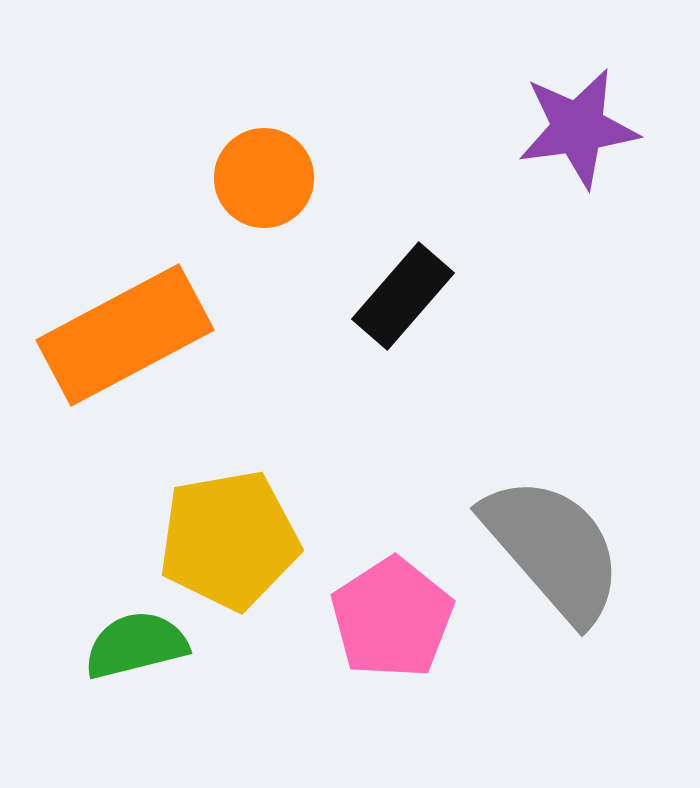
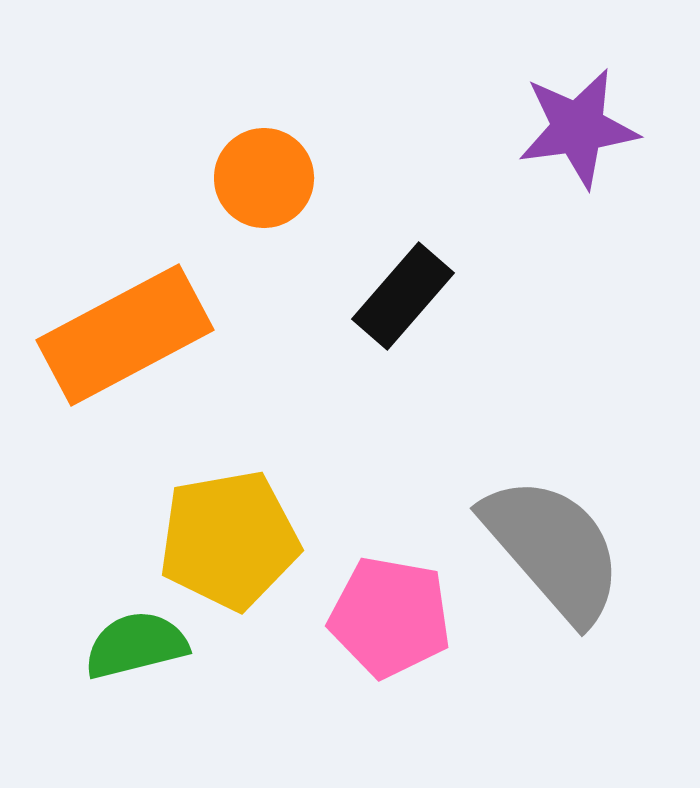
pink pentagon: moved 2 px left, 1 px up; rotated 29 degrees counterclockwise
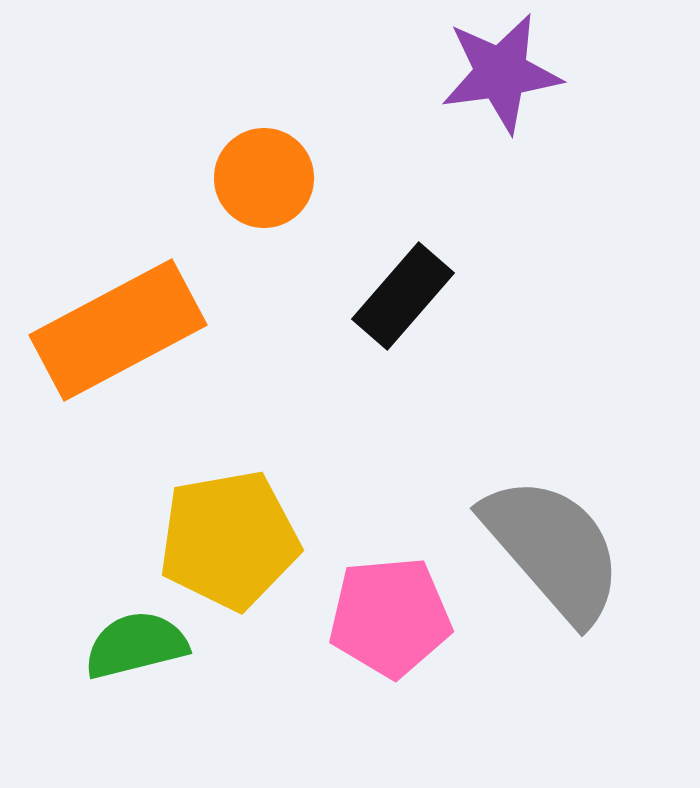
purple star: moved 77 px left, 55 px up
orange rectangle: moved 7 px left, 5 px up
pink pentagon: rotated 15 degrees counterclockwise
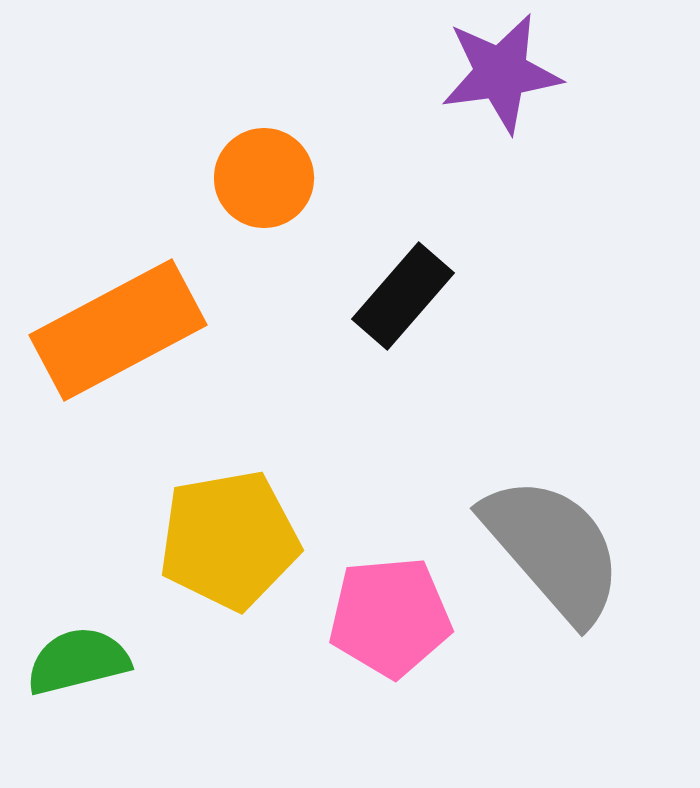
green semicircle: moved 58 px left, 16 px down
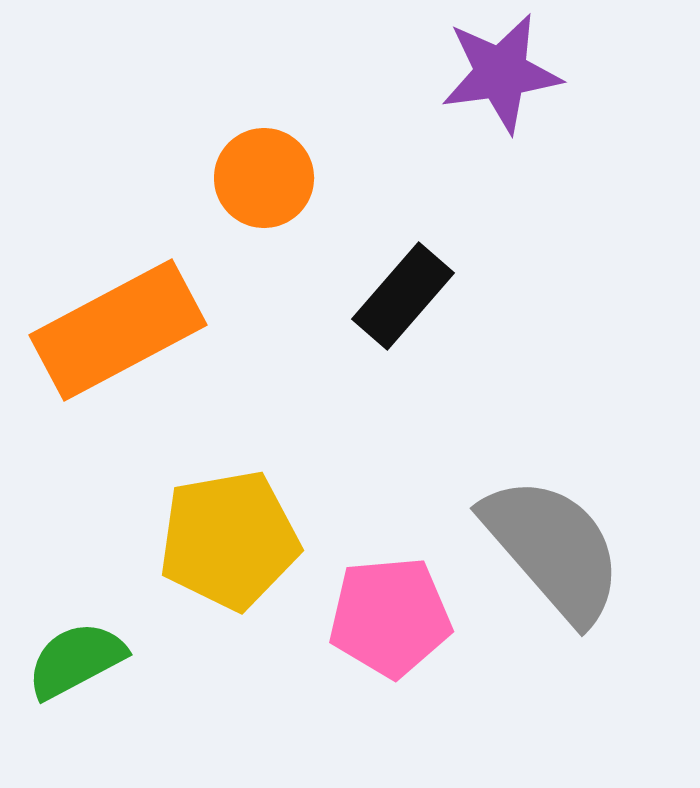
green semicircle: moved 2 px left, 1 px up; rotated 14 degrees counterclockwise
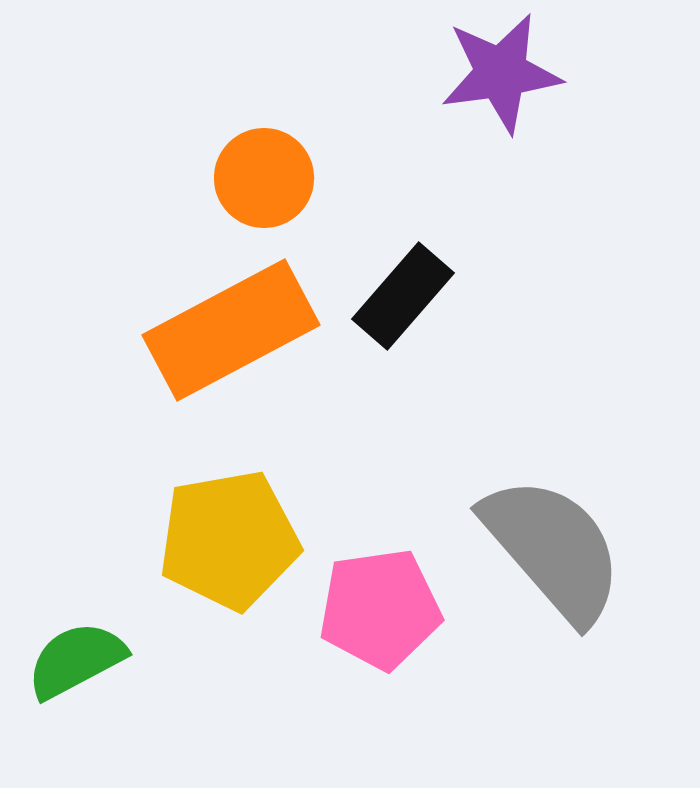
orange rectangle: moved 113 px right
pink pentagon: moved 10 px left, 8 px up; rotated 3 degrees counterclockwise
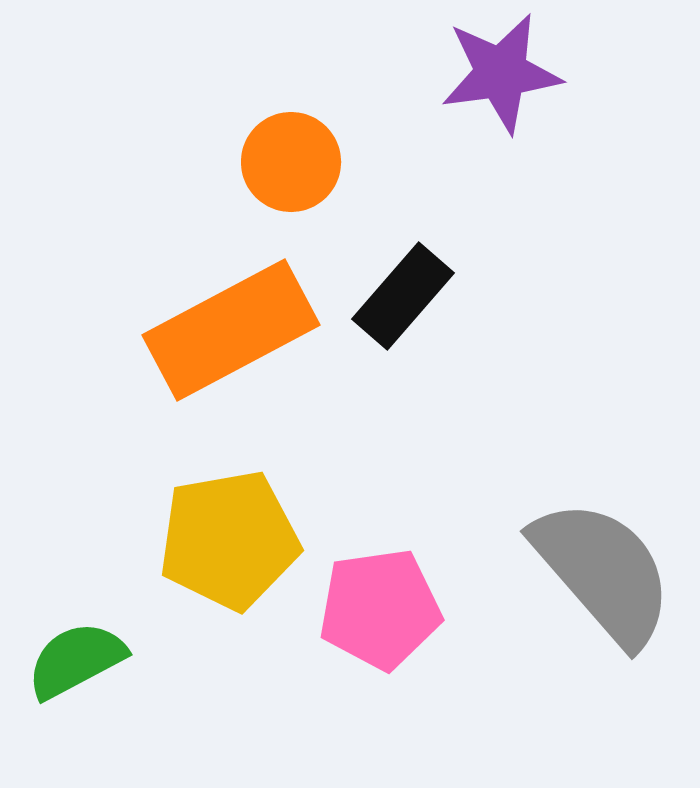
orange circle: moved 27 px right, 16 px up
gray semicircle: moved 50 px right, 23 px down
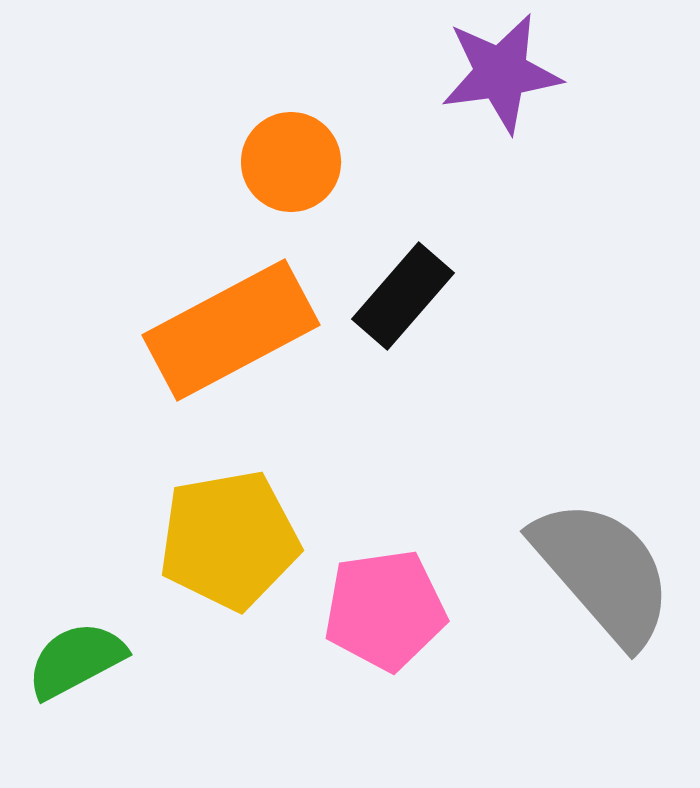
pink pentagon: moved 5 px right, 1 px down
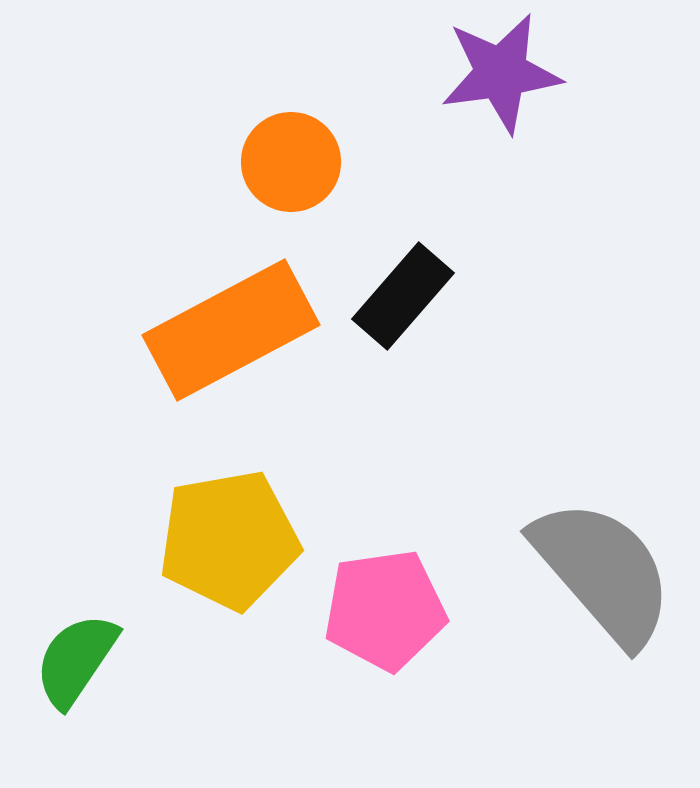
green semicircle: rotated 28 degrees counterclockwise
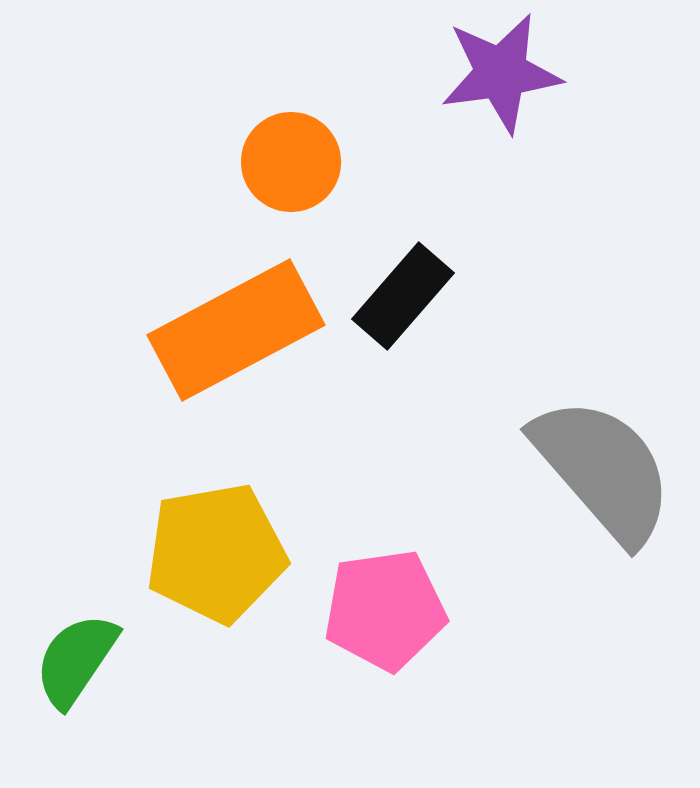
orange rectangle: moved 5 px right
yellow pentagon: moved 13 px left, 13 px down
gray semicircle: moved 102 px up
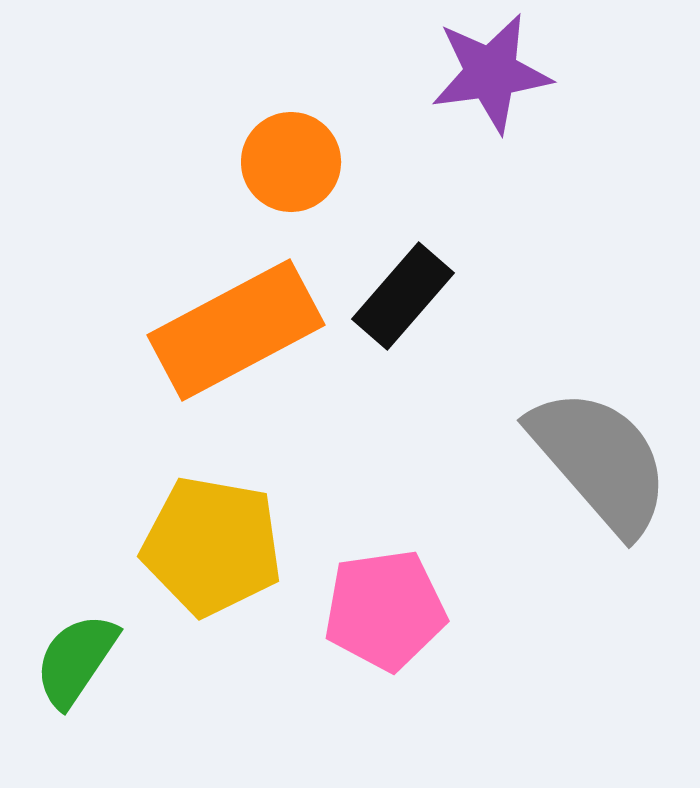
purple star: moved 10 px left
gray semicircle: moved 3 px left, 9 px up
yellow pentagon: moved 4 px left, 7 px up; rotated 20 degrees clockwise
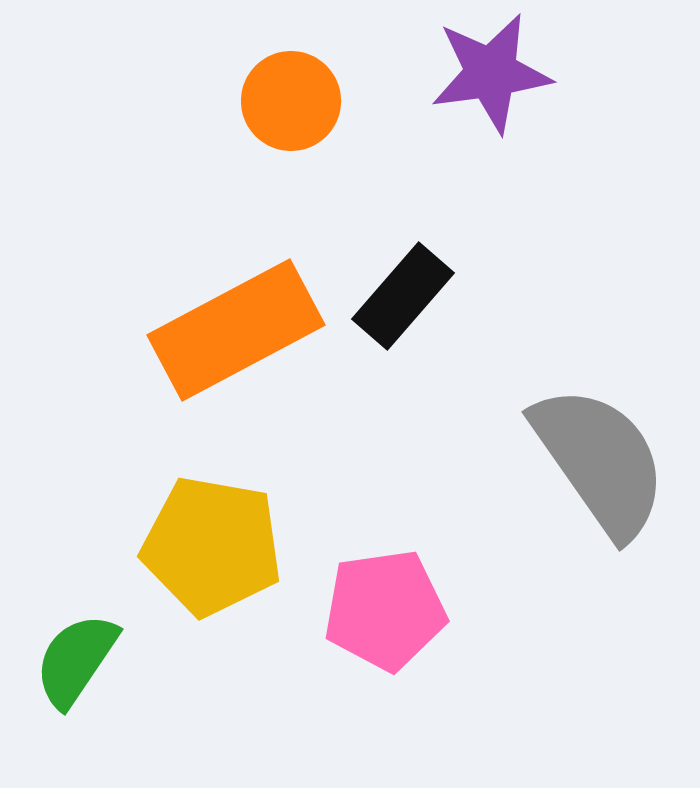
orange circle: moved 61 px up
gray semicircle: rotated 6 degrees clockwise
